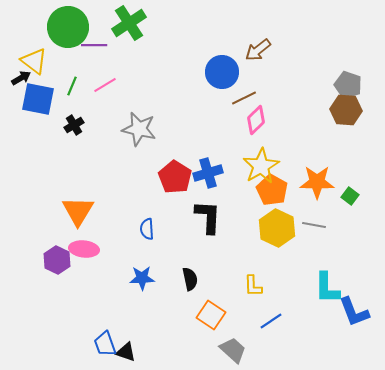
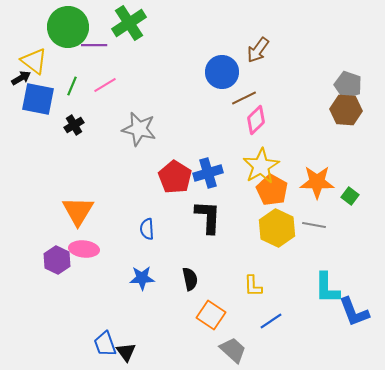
brown arrow: rotated 16 degrees counterclockwise
black triangle: rotated 35 degrees clockwise
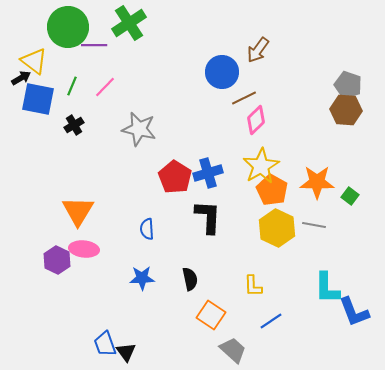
pink line: moved 2 px down; rotated 15 degrees counterclockwise
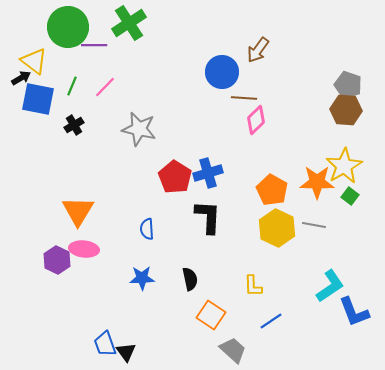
brown line: rotated 30 degrees clockwise
yellow star: moved 83 px right
cyan L-shape: moved 3 px right, 2 px up; rotated 124 degrees counterclockwise
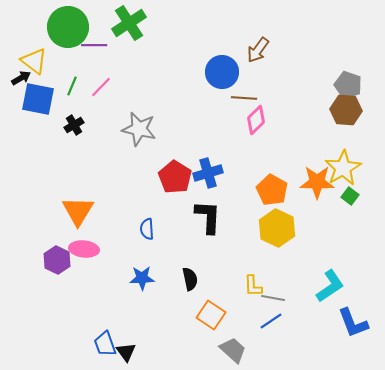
pink line: moved 4 px left
yellow star: moved 1 px left, 2 px down
gray line: moved 41 px left, 73 px down
blue L-shape: moved 1 px left, 11 px down
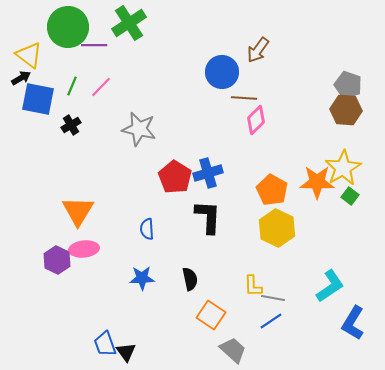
yellow triangle: moved 5 px left, 6 px up
black cross: moved 3 px left
pink ellipse: rotated 12 degrees counterclockwise
blue L-shape: rotated 52 degrees clockwise
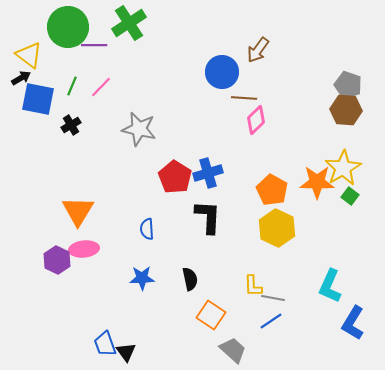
cyan L-shape: rotated 148 degrees clockwise
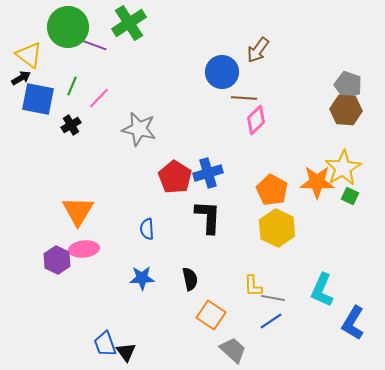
purple line: rotated 20 degrees clockwise
pink line: moved 2 px left, 11 px down
green square: rotated 12 degrees counterclockwise
cyan L-shape: moved 8 px left, 4 px down
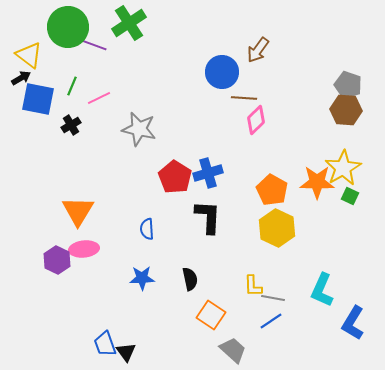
pink line: rotated 20 degrees clockwise
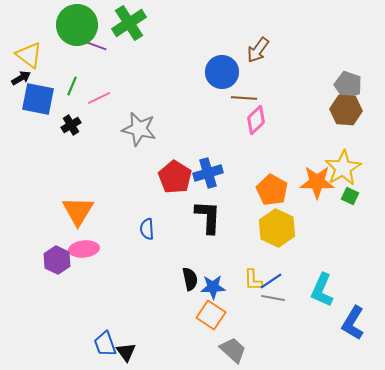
green circle: moved 9 px right, 2 px up
blue star: moved 71 px right, 9 px down
yellow L-shape: moved 6 px up
blue line: moved 40 px up
